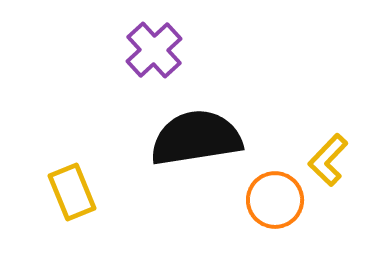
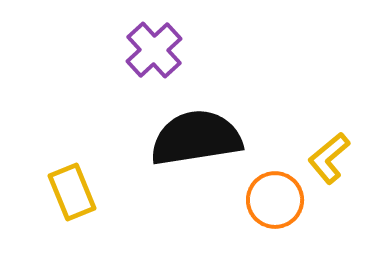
yellow L-shape: moved 1 px right, 2 px up; rotated 6 degrees clockwise
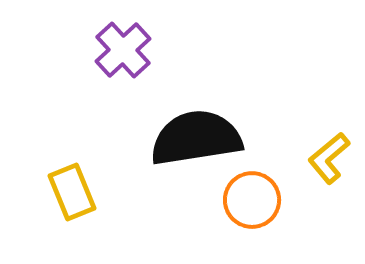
purple cross: moved 31 px left
orange circle: moved 23 px left
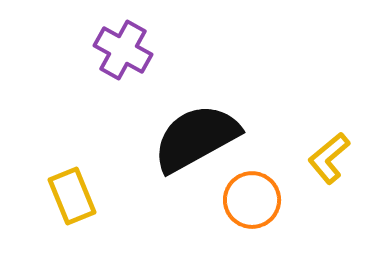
purple cross: rotated 18 degrees counterclockwise
black semicircle: rotated 20 degrees counterclockwise
yellow rectangle: moved 4 px down
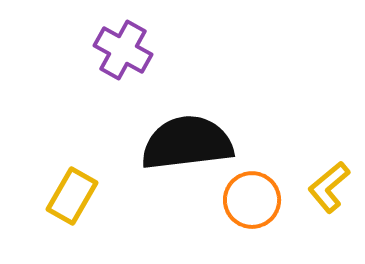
black semicircle: moved 9 px left, 5 px down; rotated 22 degrees clockwise
yellow L-shape: moved 29 px down
yellow rectangle: rotated 52 degrees clockwise
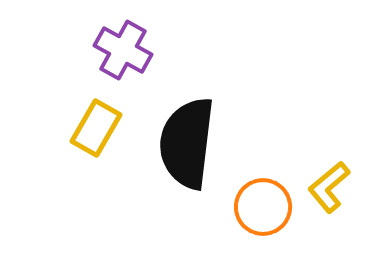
black semicircle: rotated 76 degrees counterclockwise
yellow rectangle: moved 24 px right, 68 px up
orange circle: moved 11 px right, 7 px down
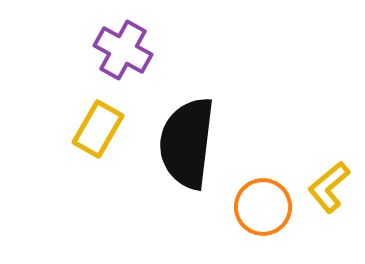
yellow rectangle: moved 2 px right, 1 px down
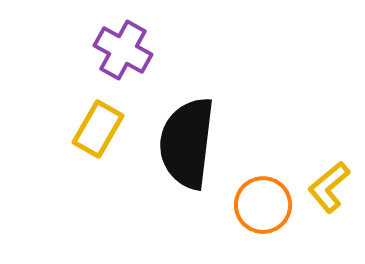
orange circle: moved 2 px up
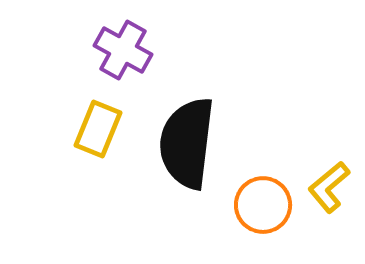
yellow rectangle: rotated 8 degrees counterclockwise
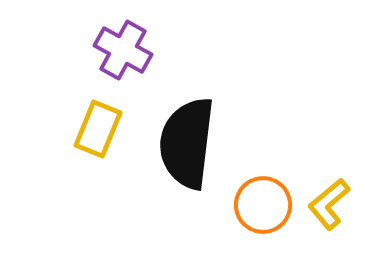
yellow L-shape: moved 17 px down
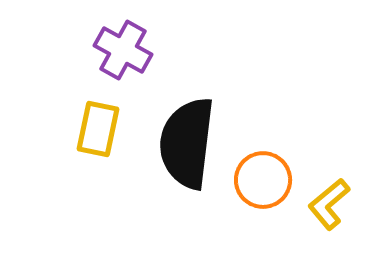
yellow rectangle: rotated 10 degrees counterclockwise
orange circle: moved 25 px up
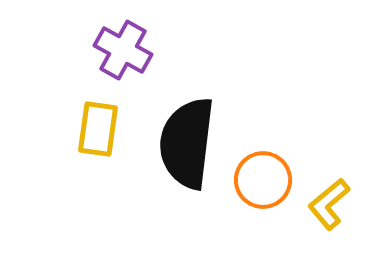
yellow rectangle: rotated 4 degrees counterclockwise
